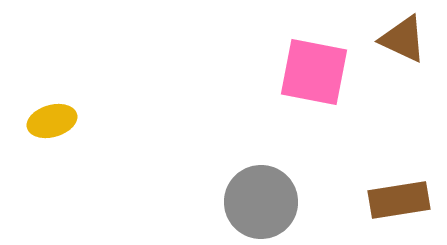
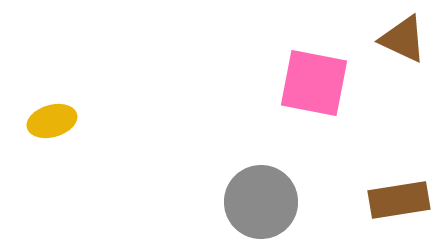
pink square: moved 11 px down
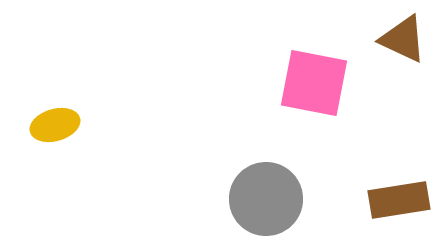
yellow ellipse: moved 3 px right, 4 px down
gray circle: moved 5 px right, 3 px up
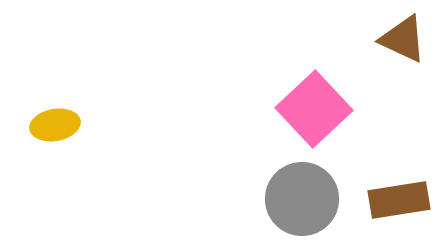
pink square: moved 26 px down; rotated 36 degrees clockwise
yellow ellipse: rotated 6 degrees clockwise
gray circle: moved 36 px right
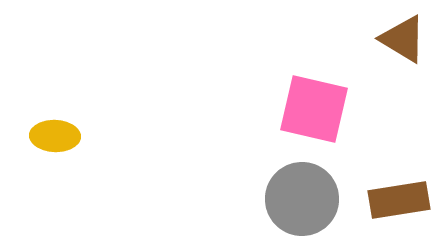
brown triangle: rotated 6 degrees clockwise
pink square: rotated 34 degrees counterclockwise
yellow ellipse: moved 11 px down; rotated 12 degrees clockwise
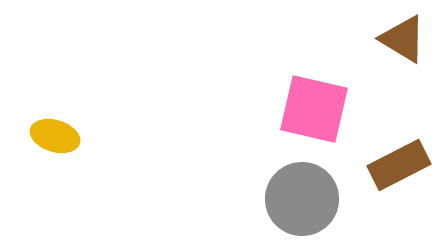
yellow ellipse: rotated 15 degrees clockwise
brown rectangle: moved 35 px up; rotated 18 degrees counterclockwise
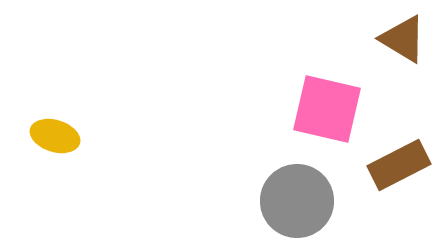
pink square: moved 13 px right
gray circle: moved 5 px left, 2 px down
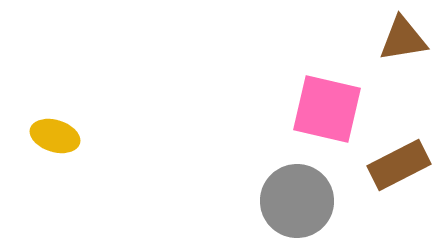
brown triangle: rotated 40 degrees counterclockwise
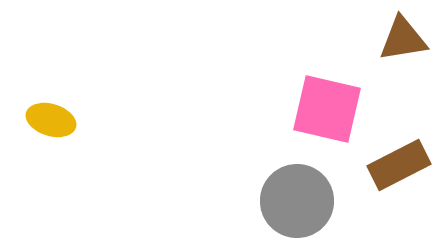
yellow ellipse: moved 4 px left, 16 px up
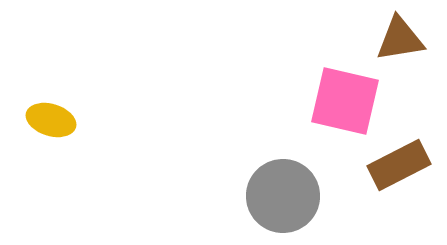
brown triangle: moved 3 px left
pink square: moved 18 px right, 8 px up
gray circle: moved 14 px left, 5 px up
